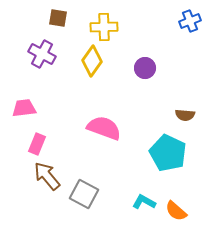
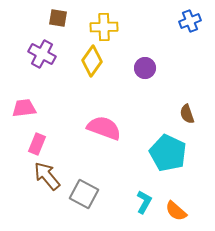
brown semicircle: moved 2 px right, 1 px up; rotated 66 degrees clockwise
cyan L-shape: rotated 90 degrees clockwise
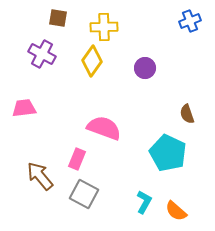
pink rectangle: moved 40 px right, 15 px down
brown arrow: moved 7 px left
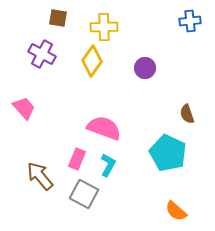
blue cross: rotated 15 degrees clockwise
pink trapezoid: rotated 55 degrees clockwise
cyan L-shape: moved 36 px left, 37 px up
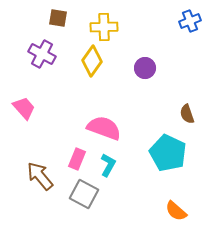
blue cross: rotated 15 degrees counterclockwise
